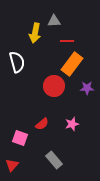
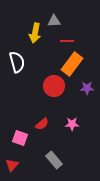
pink star: rotated 16 degrees clockwise
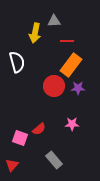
orange rectangle: moved 1 px left, 1 px down
purple star: moved 9 px left
red semicircle: moved 3 px left, 5 px down
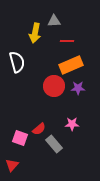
orange rectangle: rotated 30 degrees clockwise
gray rectangle: moved 16 px up
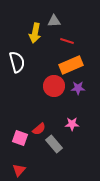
red line: rotated 16 degrees clockwise
red triangle: moved 7 px right, 5 px down
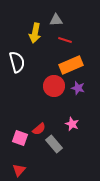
gray triangle: moved 2 px right, 1 px up
red line: moved 2 px left, 1 px up
purple star: rotated 16 degrees clockwise
pink star: rotated 24 degrees clockwise
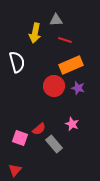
red triangle: moved 4 px left
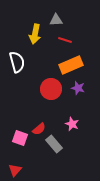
yellow arrow: moved 1 px down
red circle: moved 3 px left, 3 px down
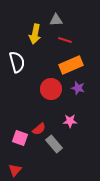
pink star: moved 2 px left, 3 px up; rotated 24 degrees counterclockwise
